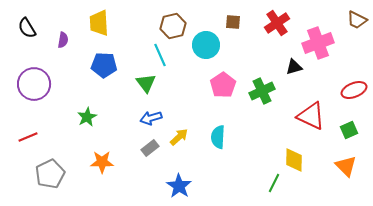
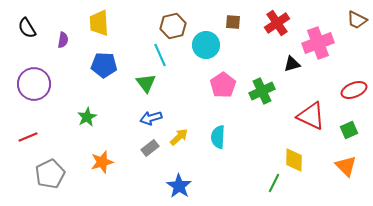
black triangle: moved 2 px left, 3 px up
orange star: rotated 15 degrees counterclockwise
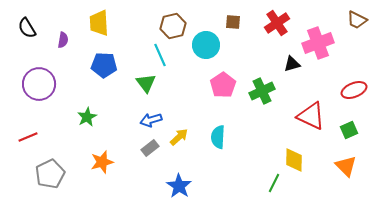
purple circle: moved 5 px right
blue arrow: moved 2 px down
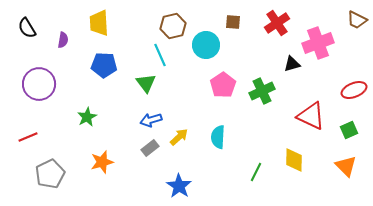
green line: moved 18 px left, 11 px up
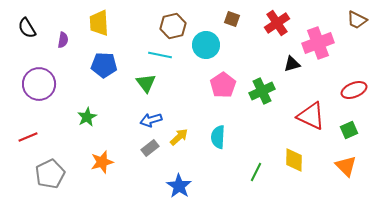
brown square: moved 1 px left, 3 px up; rotated 14 degrees clockwise
cyan line: rotated 55 degrees counterclockwise
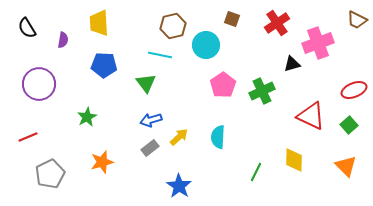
green square: moved 5 px up; rotated 18 degrees counterclockwise
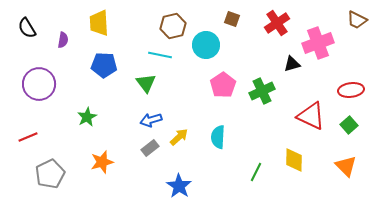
red ellipse: moved 3 px left; rotated 15 degrees clockwise
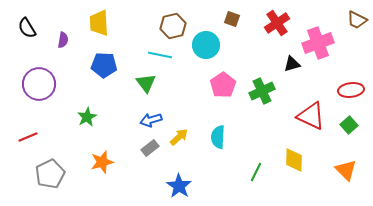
orange triangle: moved 4 px down
